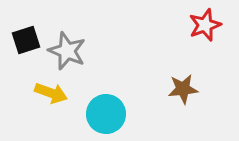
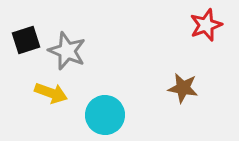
red star: moved 1 px right
brown star: moved 1 px up; rotated 16 degrees clockwise
cyan circle: moved 1 px left, 1 px down
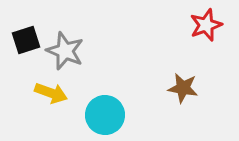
gray star: moved 2 px left
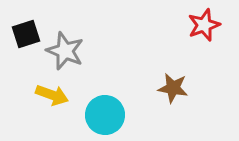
red star: moved 2 px left
black square: moved 6 px up
brown star: moved 10 px left
yellow arrow: moved 1 px right, 2 px down
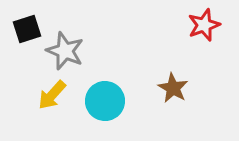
black square: moved 1 px right, 5 px up
brown star: rotated 20 degrees clockwise
yellow arrow: rotated 112 degrees clockwise
cyan circle: moved 14 px up
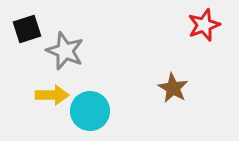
yellow arrow: rotated 132 degrees counterclockwise
cyan circle: moved 15 px left, 10 px down
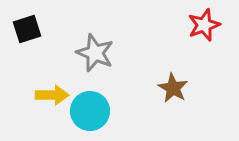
gray star: moved 30 px right, 2 px down
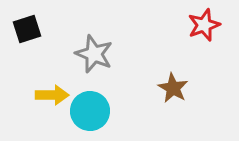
gray star: moved 1 px left, 1 px down
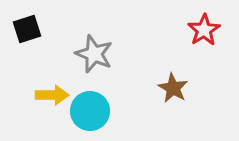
red star: moved 5 px down; rotated 12 degrees counterclockwise
